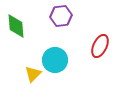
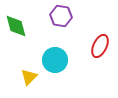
purple hexagon: rotated 15 degrees clockwise
green diamond: rotated 10 degrees counterclockwise
yellow triangle: moved 4 px left, 3 px down
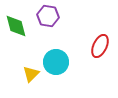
purple hexagon: moved 13 px left
cyan circle: moved 1 px right, 2 px down
yellow triangle: moved 2 px right, 3 px up
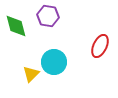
cyan circle: moved 2 px left
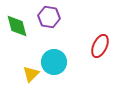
purple hexagon: moved 1 px right, 1 px down
green diamond: moved 1 px right
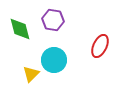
purple hexagon: moved 4 px right, 3 px down
green diamond: moved 3 px right, 3 px down
cyan circle: moved 2 px up
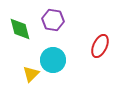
cyan circle: moved 1 px left
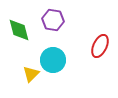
green diamond: moved 1 px left, 1 px down
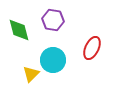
red ellipse: moved 8 px left, 2 px down
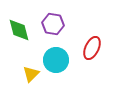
purple hexagon: moved 4 px down
cyan circle: moved 3 px right
